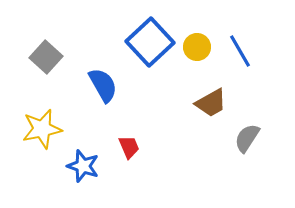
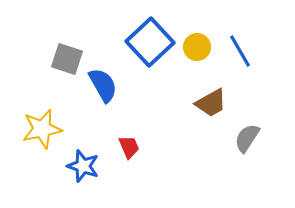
gray square: moved 21 px right, 2 px down; rotated 24 degrees counterclockwise
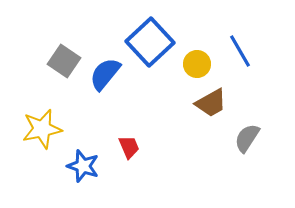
yellow circle: moved 17 px down
gray square: moved 3 px left, 2 px down; rotated 16 degrees clockwise
blue semicircle: moved 2 px right, 11 px up; rotated 111 degrees counterclockwise
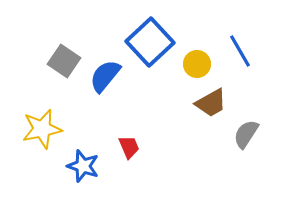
blue semicircle: moved 2 px down
gray semicircle: moved 1 px left, 4 px up
